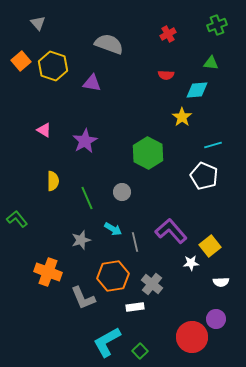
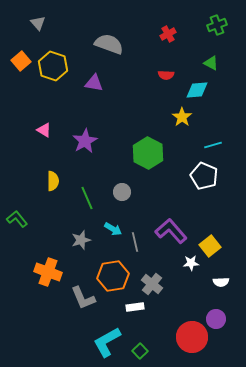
green triangle: rotated 21 degrees clockwise
purple triangle: moved 2 px right
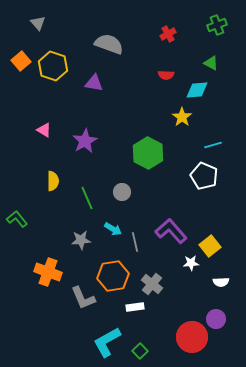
gray star: rotated 12 degrees clockwise
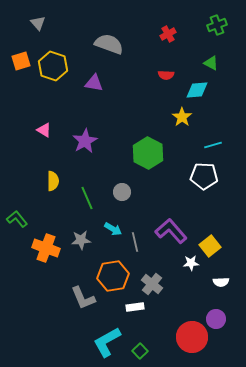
orange square: rotated 24 degrees clockwise
white pentagon: rotated 20 degrees counterclockwise
orange cross: moved 2 px left, 24 px up
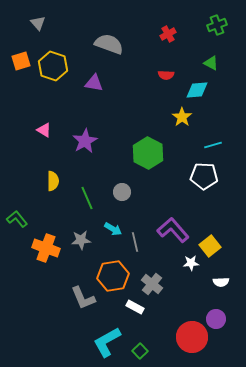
purple L-shape: moved 2 px right, 1 px up
white rectangle: rotated 36 degrees clockwise
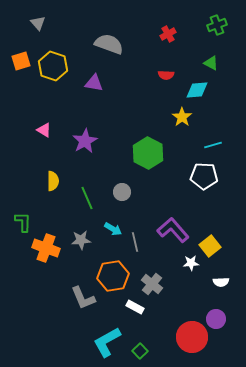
green L-shape: moved 6 px right, 3 px down; rotated 40 degrees clockwise
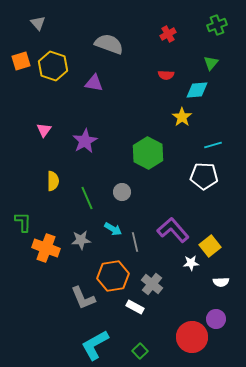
green triangle: rotated 42 degrees clockwise
pink triangle: rotated 35 degrees clockwise
cyan L-shape: moved 12 px left, 3 px down
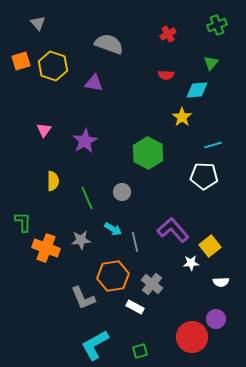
green square: rotated 28 degrees clockwise
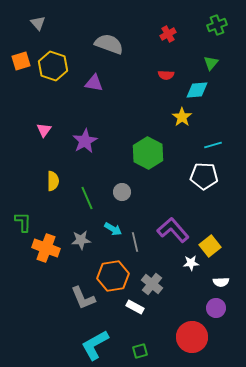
purple circle: moved 11 px up
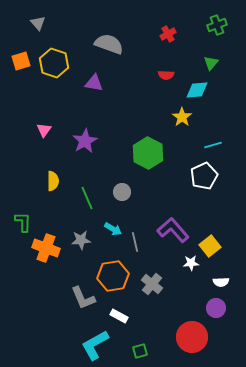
yellow hexagon: moved 1 px right, 3 px up
white pentagon: rotated 28 degrees counterclockwise
white rectangle: moved 16 px left, 9 px down
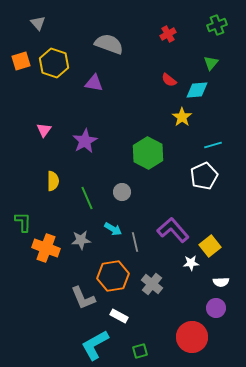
red semicircle: moved 3 px right, 5 px down; rotated 35 degrees clockwise
